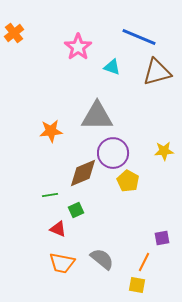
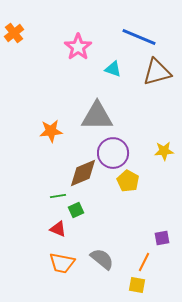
cyan triangle: moved 1 px right, 2 px down
green line: moved 8 px right, 1 px down
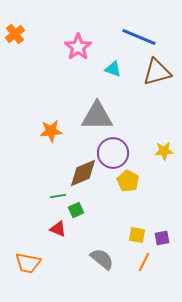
orange cross: moved 1 px right, 1 px down
orange trapezoid: moved 34 px left
yellow square: moved 50 px up
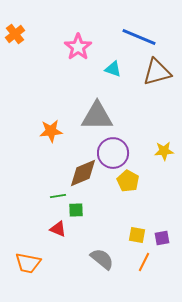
green square: rotated 21 degrees clockwise
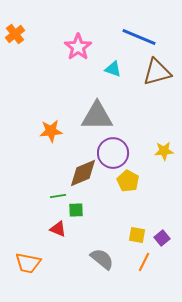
purple square: rotated 28 degrees counterclockwise
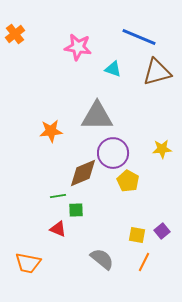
pink star: rotated 28 degrees counterclockwise
yellow star: moved 2 px left, 2 px up
purple square: moved 7 px up
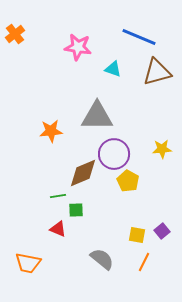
purple circle: moved 1 px right, 1 px down
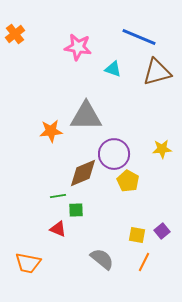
gray triangle: moved 11 px left
